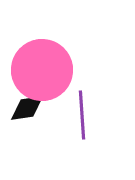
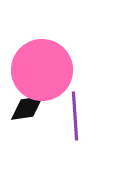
purple line: moved 7 px left, 1 px down
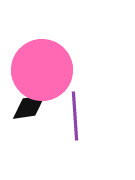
black diamond: moved 2 px right, 1 px up
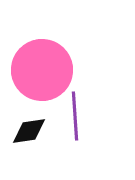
black diamond: moved 24 px down
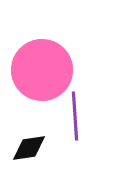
black diamond: moved 17 px down
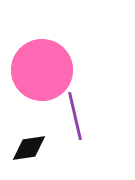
purple line: rotated 9 degrees counterclockwise
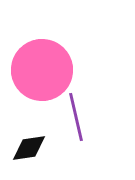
purple line: moved 1 px right, 1 px down
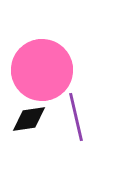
black diamond: moved 29 px up
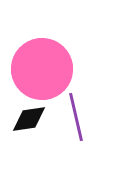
pink circle: moved 1 px up
